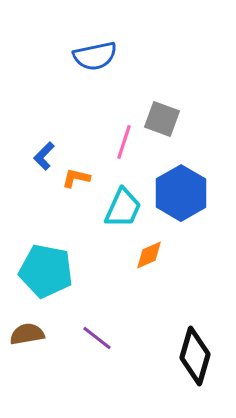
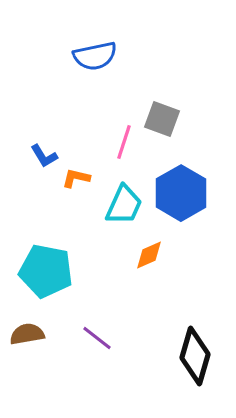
blue L-shape: rotated 76 degrees counterclockwise
cyan trapezoid: moved 1 px right, 3 px up
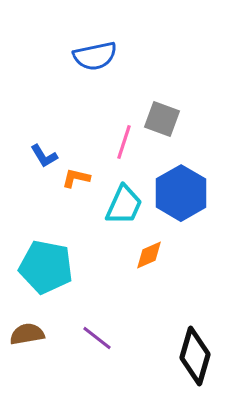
cyan pentagon: moved 4 px up
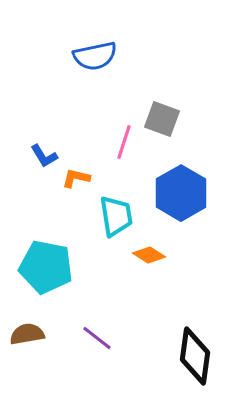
cyan trapezoid: moved 8 px left, 11 px down; rotated 33 degrees counterclockwise
orange diamond: rotated 56 degrees clockwise
black diamond: rotated 8 degrees counterclockwise
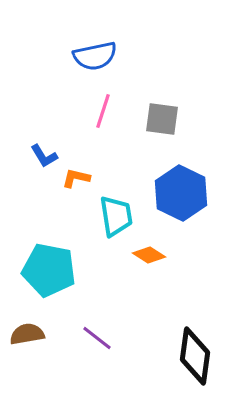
gray square: rotated 12 degrees counterclockwise
pink line: moved 21 px left, 31 px up
blue hexagon: rotated 4 degrees counterclockwise
cyan pentagon: moved 3 px right, 3 px down
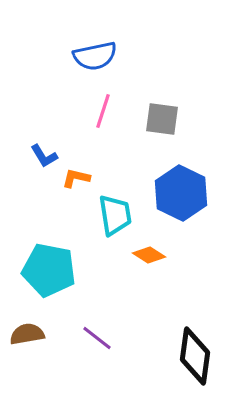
cyan trapezoid: moved 1 px left, 1 px up
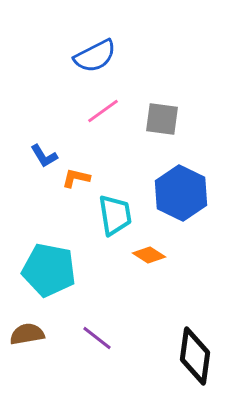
blue semicircle: rotated 15 degrees counterclockwise
pink line: rotated 36 degrees clockwise
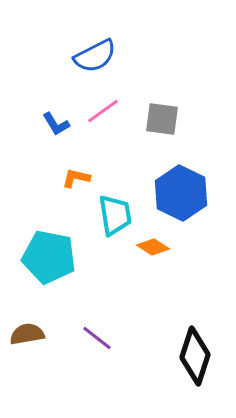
blue L-shape: moved 12 px right, 32 px up
orange diamond: moved 4 px right, 8 px up
cyan pentagon: moved 13 px up
black diamond: rotated 10 degrees clockwise
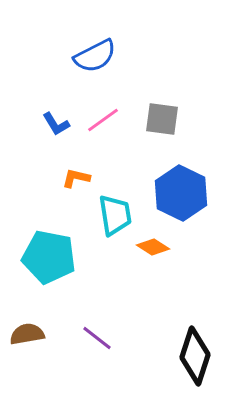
pink line: moved 9 px down
